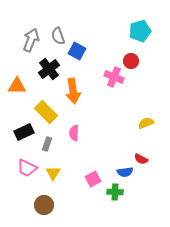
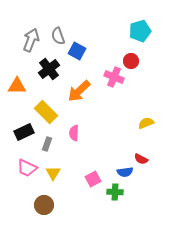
orange arrow: moved 6 px right; rotated 55 degrees clockwise
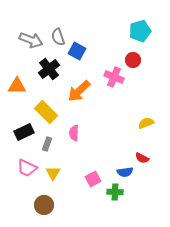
gray semicircle: moved 1 px down
gray arrow: rotated 90 degrees clockwise
red circle: moved 2 px right, 1 px up
red semicircle: moved 1 px right, 1 px up
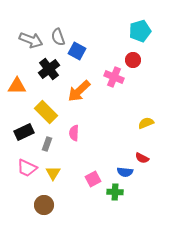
blue semicircle: rotated 14 degrees clockwise
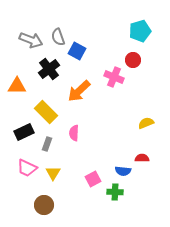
red semicircle: rotated 152 degrees clockwise
blue semicircle: moved 2 px left, 1 px up
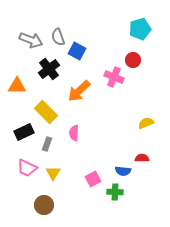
cyan pentagon: moved 2 px up
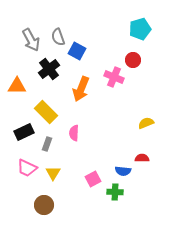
gray arrow: rotated 40 degrees clockwise
orange arrow: moved 2 px right, 2 px up; rotated 25 degrees counterclockwise
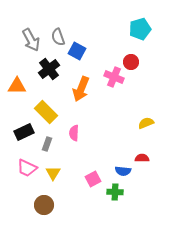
red circle: moved 2 px left, 2 px down
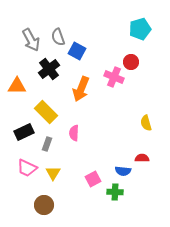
yellow semicircle: rotated 84 degrees counterclockwise
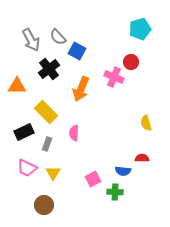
gray semicircle: rotated 24 degrees counterclockwise
